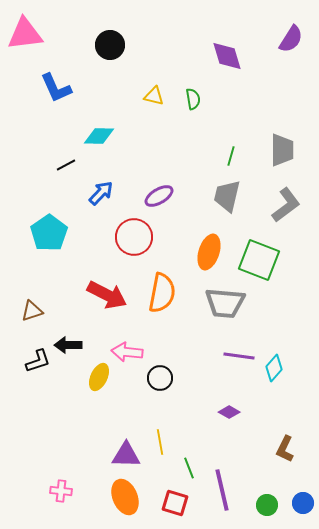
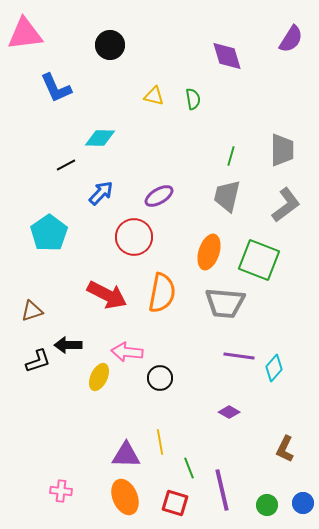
cyan diamond at (99, 136): moved 1 px right, 2 px down
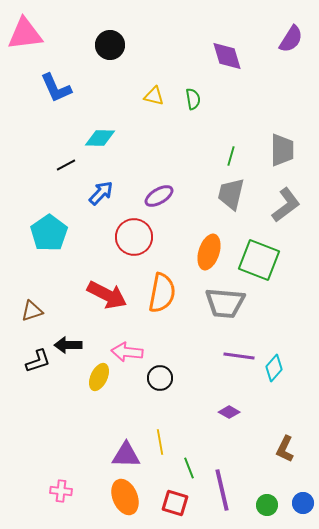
gray trapezoid at (227, 196): moved 4 px right, 2 px up
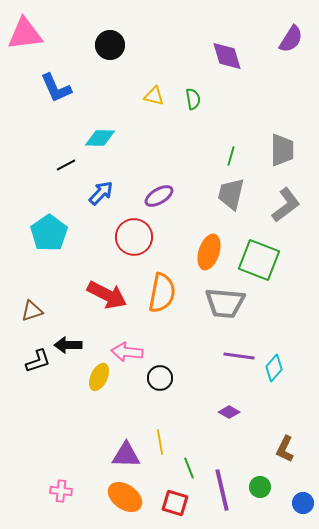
orange ellipse at (125, 497): rotated 32 degrees counterclockwise
green circle at (267, 505): moved 7 px left, 18 px up
